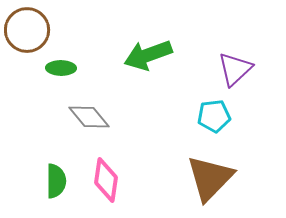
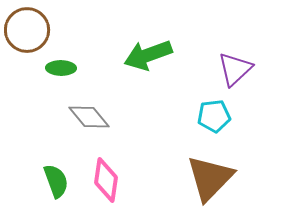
green semicircle: rotated 20 degrees counterclockwise
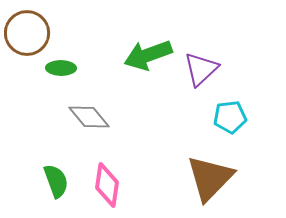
brown circle: moved 3 px down
purple triangle: moved 34 px left
cyan pentagon: moved 16 px right, 1 px down
pink diamond: moved 1 px right, 5 px down
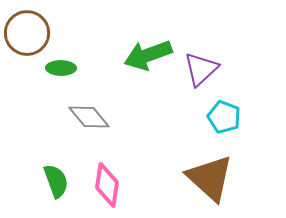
cyan pentagon: moved 6 px left; rotated 28 degrees clockwise
brown triangle: rotated 32 degrees counterclockwise
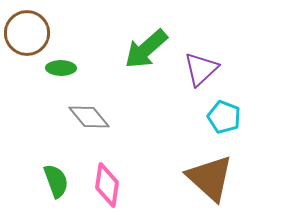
green arrow: moved 2 px left, 6 px up; rotated 21 degrees counterclockwise
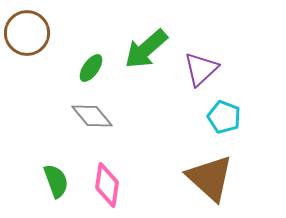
green ellipse: moved 30 px right; rotated 56 degrees counterclockwise
gray diamond: moved 3 px right, 1 px up
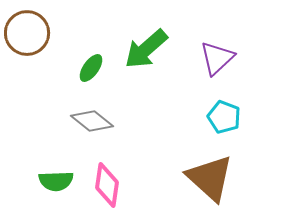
purple triangle: moved 16 px right, 11 px up
gray diamond: moved 5 px down; rotated 12 degrees counterclockwise
green semicircle: rotated 108 degrees clockwise
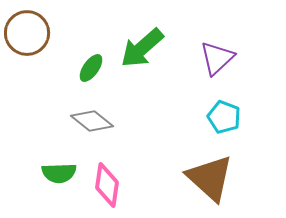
green arrow: moved 4 px left, 1 px up
green semicircle: moved 3 px right, 8 px up
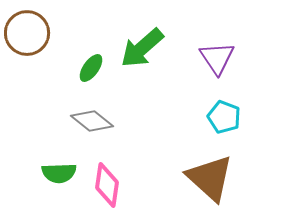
purple triangle: rotated 21 degrees counterclockwise
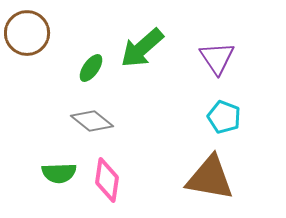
brown triangle: rotated 32 degrees counterclockwise
pink diamond: moved 5 px up
